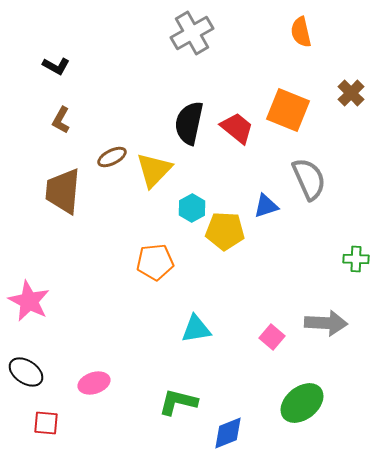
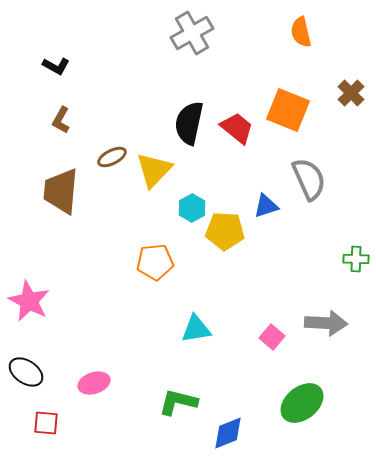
brown trapezoid: moved 2 px left
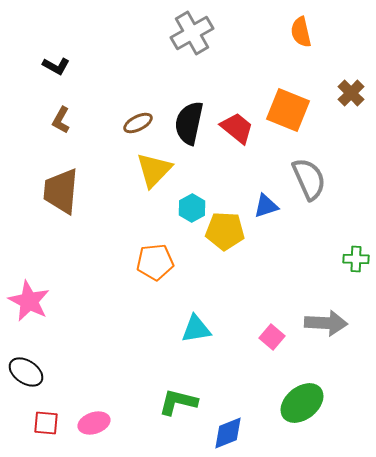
brown ellipse: moved 26 px right, 34 px up
pink ellipse: moved 40 px down
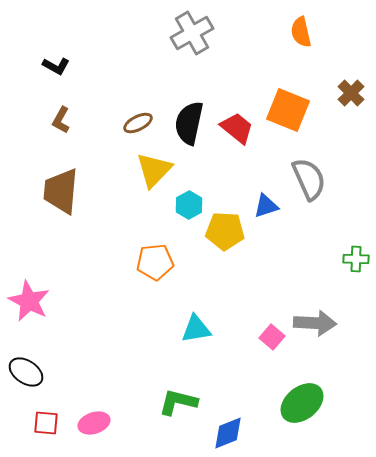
cyan hexagon: moved 3 px left, 3 px up
gray arrow: moved 11 px left
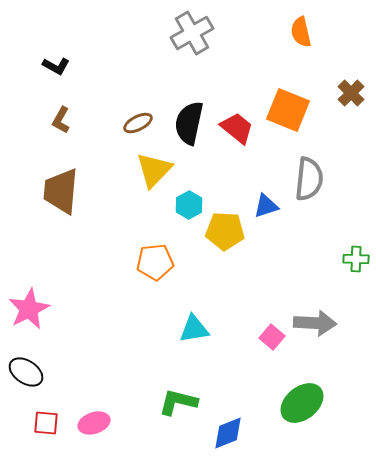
gray semicircle: rotated 30 degrees clockwise
pink star: moved 8 px down; rotated 18 degrees clockwise
cyan triangle: moved 2 px left
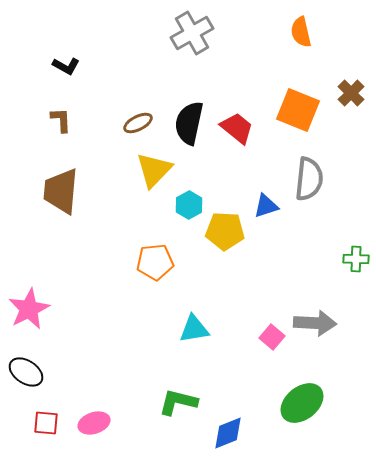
black L-shape: moved 10 px right
orange square: moved 10 px right
brown L-shape: rotated 148 degrees clockwise
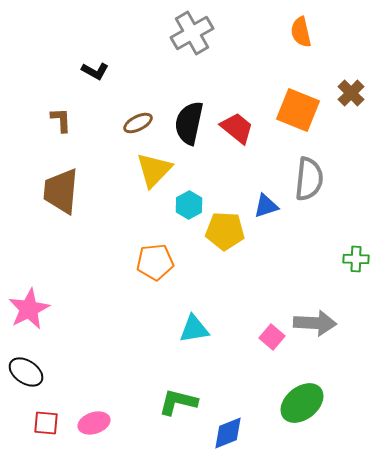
black L-shape: moved 29 px right, 5 px down
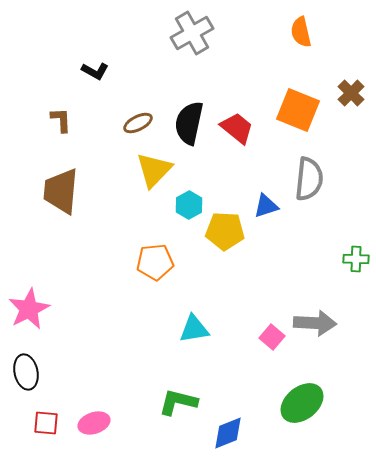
black ellipse: rotated 44 degrees clockwise
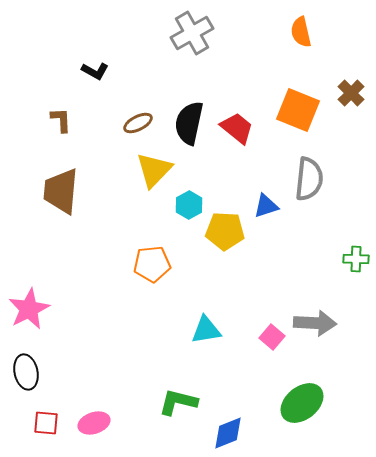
orange pentagon: moved 3 px left, 2 px down
cyan triangle: moved 12 px right, 1 px down
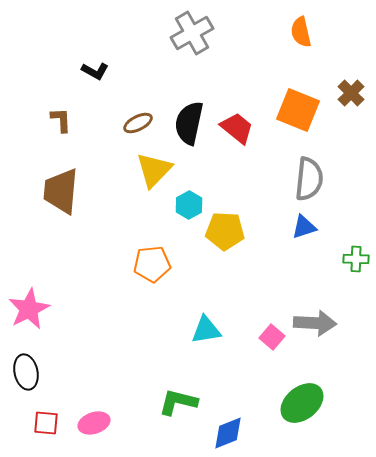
blue triangle: moved 38 px right, 21 px down
